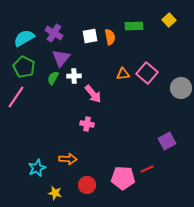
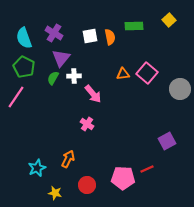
cyan semicircle: rotated 80 degrees counterclockwise
gray circle: moved 1 px left, 1 px down
pink cross: rotated 24 degrees clockwise
orange arrow: rotated 66 degrees counterclockwise
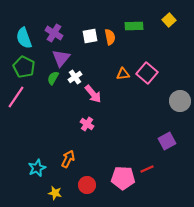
white cross: moved 1 px right, 1 px down; rotated 32 degrees counterclockwise
gray circle: moved 12 px down
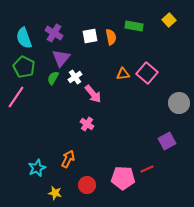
green rectangle: rotated 12 degrees clockwise
orange semicircle: moved 1 px right
gray circle: moved 1 px left, 2 px down
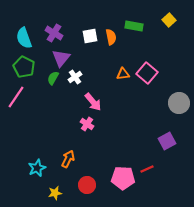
pink arrow: moved 8 px down
yellow star: rotated 24 degrees counterclockwise
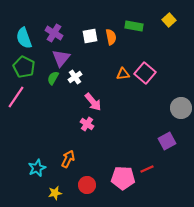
pink square: moved 2 px left
gray circle: moved 2 px right, 5 px down
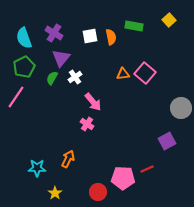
green pentagon: rotated 20 degrees clockwise
green semicircle: moved 1 px left
cyan star: rotated 24 degrees clockwise
red circle: moved 11 px right, 7 px down
yellow star: rotated 24 degrees counterclockwise
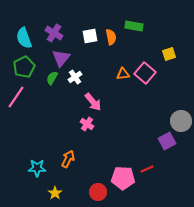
yellow square: moved 34 px down; rotated 24 degrees clockwise
gray circle: moved 13 px down
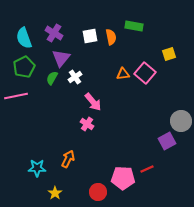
pink line: moved 1 px up; rotated 45 degrees clockwise
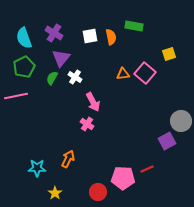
white cross: rotated 24 degrees counterclockwise
pink arrow: rotated 12 degrees clockwise
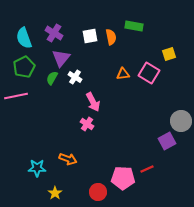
pink square: moved 4 px right; rotated 10 degrees counterclockwise
orange arrow: rotated 84 degrees clockwise
